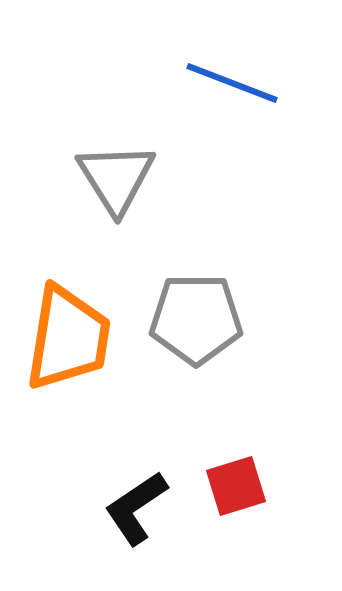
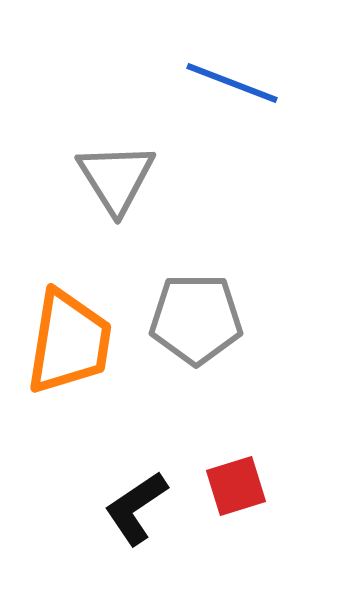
orange trapezoid: moved 1 px right, 4 px down
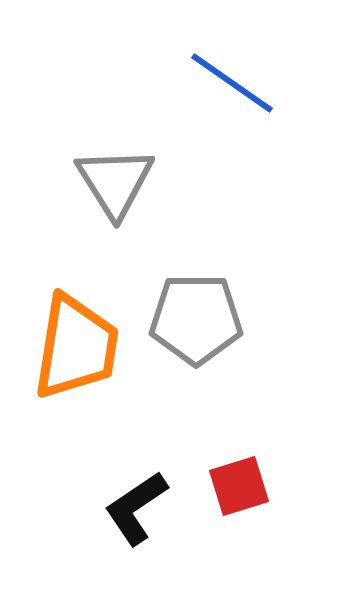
blue line: rotated 14 degrees clockwise
gray triangle: moved 1 px left, 4 px down
orange trapezoid: moved 7 px right, 5 px down
red square: moved 3 px right
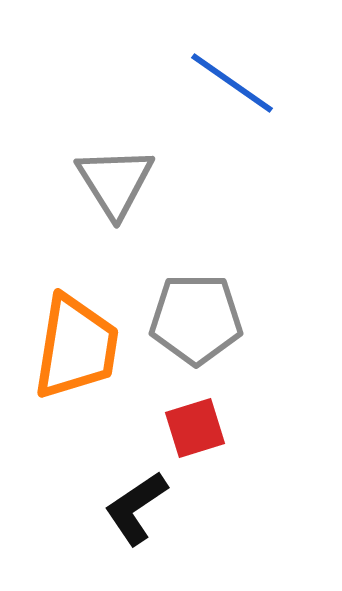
red square: moved 44 px left, 58 px up
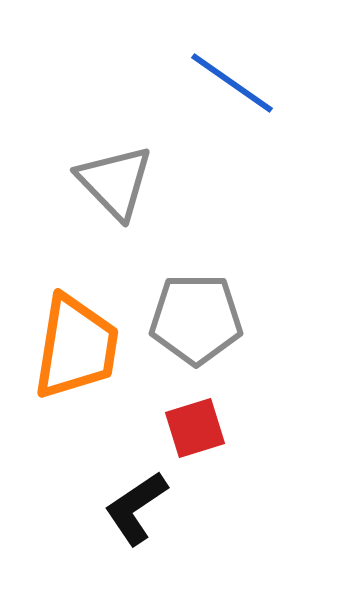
gray triangle: rotated 12 degrees counterclockwise
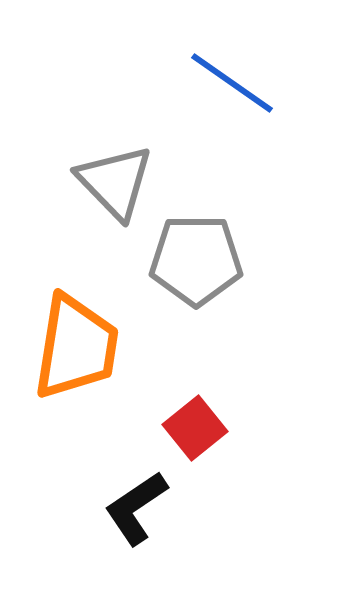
gray pentagon: moved 59 px up
red square: rotated 22 degrees counterclockwise
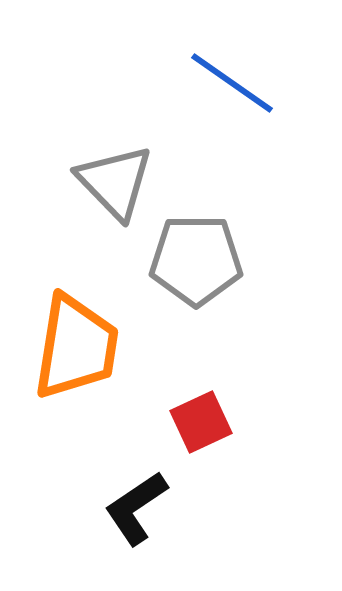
red square: moved 6 px right, 6 px up; rotated 14 degrees clockwise
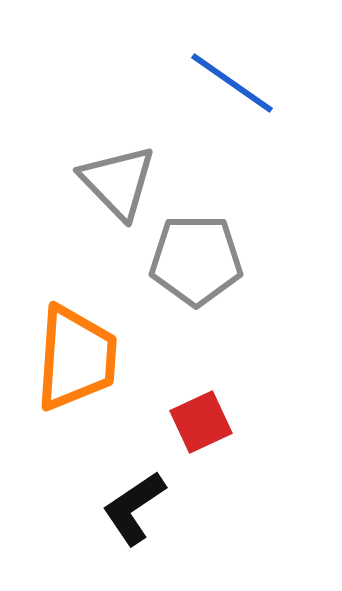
gray triangle: moved 3 px right
orange trapezoid: moved 11 px down; rotated 5 degrees counterclockwise
black L-shape: moved 2 px left
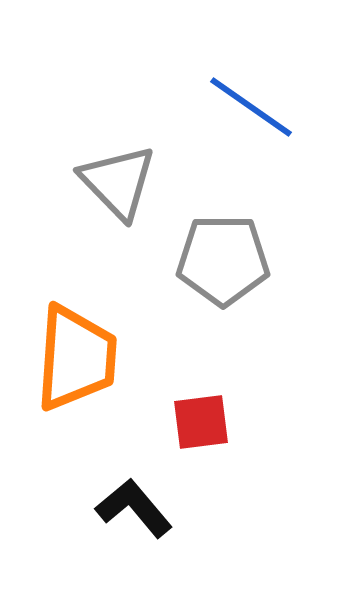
blue line: moved 19 px right, 24 px down
gray pentagon: moved 27 px right
red square: rotated 18 degrees clockwise
black L-shape: rotated 84 degrees clockwise
